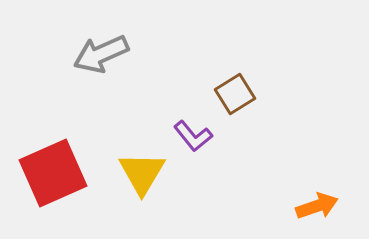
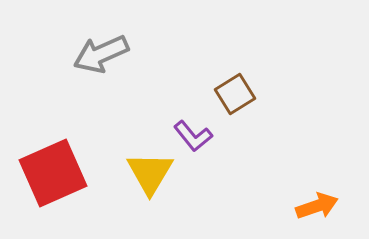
yellow triangle: moved 8 px right
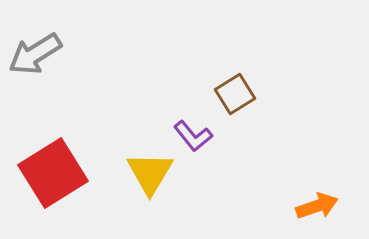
gray arrow: moved 66 px left; rotated 8 degrees counterclockwise
red square: rotated 8 degrees counterclockwise
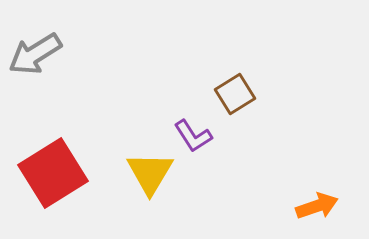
purple L-shape: rotated 6 degrees clockwise
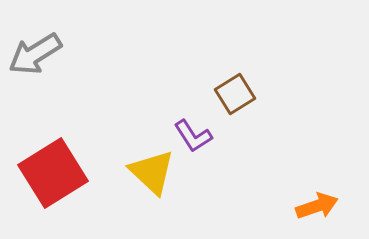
yellow triangle: moved 2 px right, 1 px up; rotated 18 degrees counterclockwise
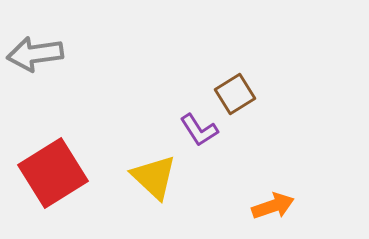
gray arrow: rotated 24 degrees clockwise
purple L-shape: moved 6 px right, 6 px up
yellow triangle: moved 2 px right, 5 px down
orange arrow: moved 44 px left
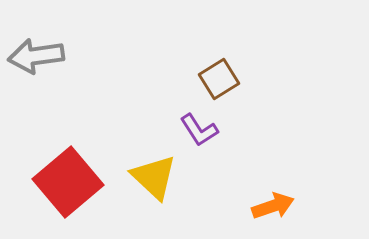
gray arrow: moved 1 px right, 2 px down
brown square: moved 16 px left, 15 px up
red square: moved 15 px right, 9 px down; rotated 8 degrees counterclockwise
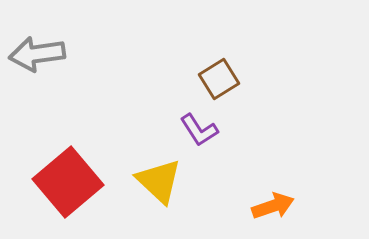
gray arrow: moved 1 px right, 2 px up
yellow triangle: moved 5 px right, 4 px down
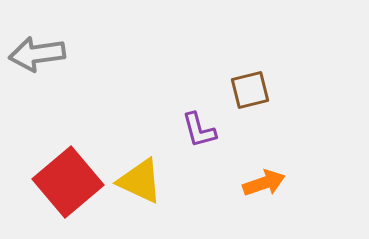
brown square: moved 31 px right, 11 px down; rotated 18 degrees clockwise
purple L-shape: rotated 18 degrees clockwise
yellow triangle: moved 19 px left; rotated 18 degrees counterclockwise
orange arrow: moved 9 px left, 23 px up
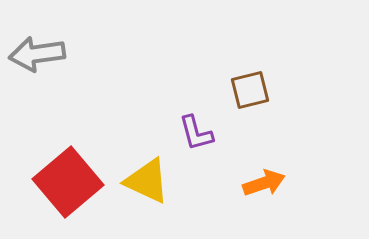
purple L-shape: moved 3 px left, 3 px down
yellow triangle: moved 7 px right
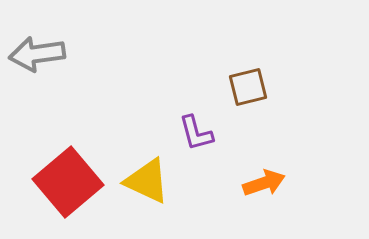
brown square: moved 2 px left, 3 px up
